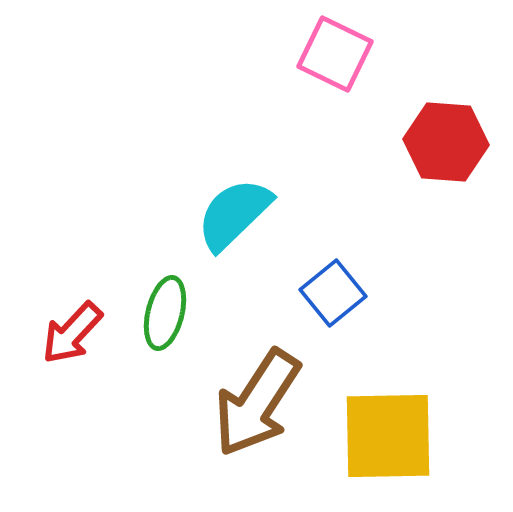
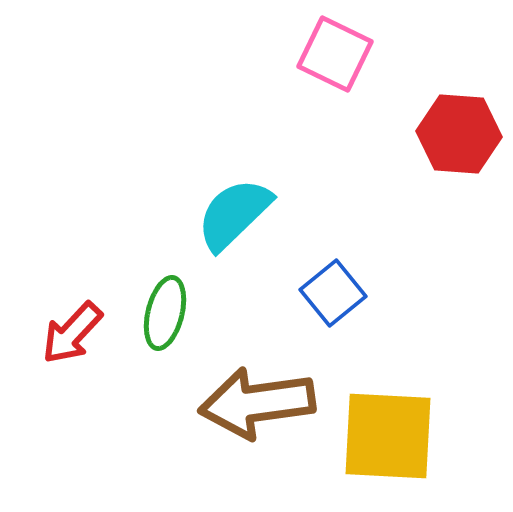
red hexagon: moved 13 px right, 8 px up
brown arrow: rotated 49 degrees clockwise
yellow square: rotated 4 degrees clockwise
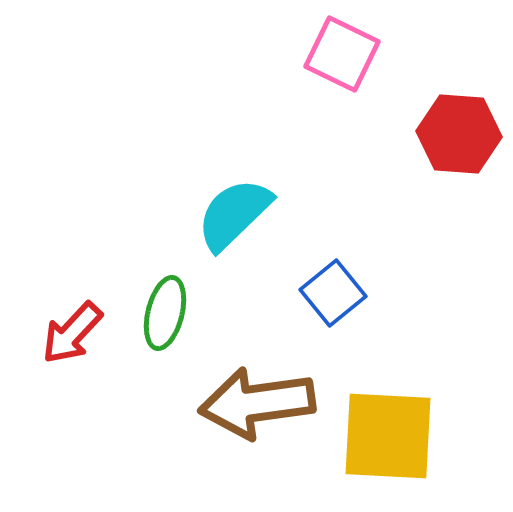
pink square: moved 7 px right
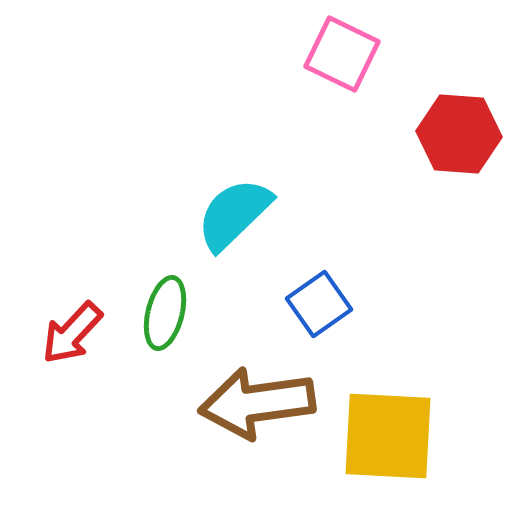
blue square: moved 14 px left, 11 px down; rotated 4 degrees clockwise
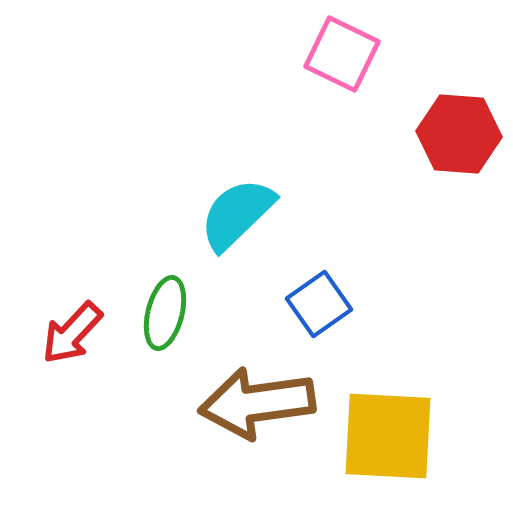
cyan semicircle: moved 3 px right
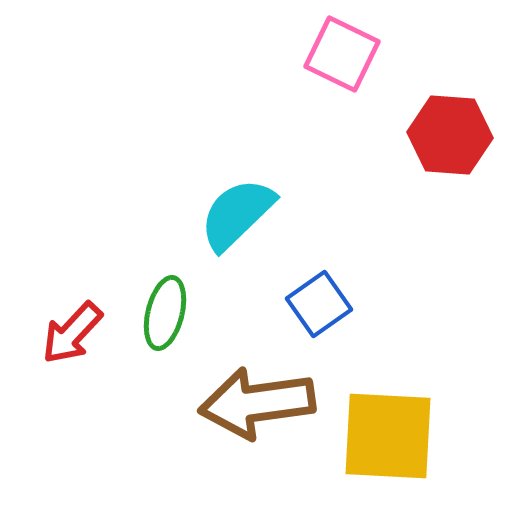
red hexagon: moved 9 px left, 1 px down
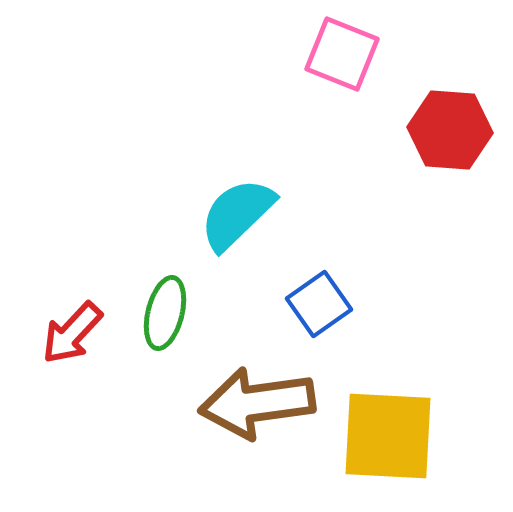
pink square: rotated 4 degrees counterclockwise
red hexagon: moved 5 px up
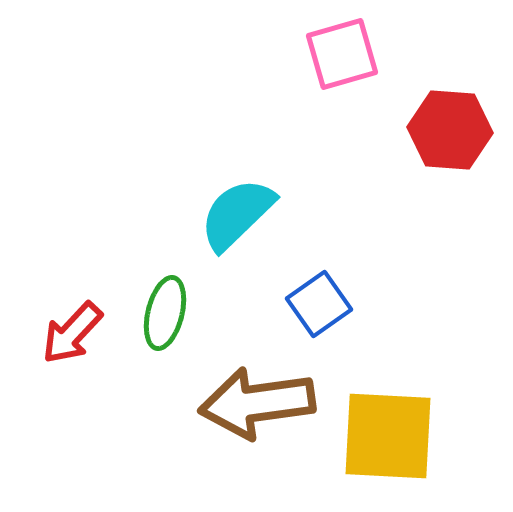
pink square: rotated 38 degrees counterclockwise
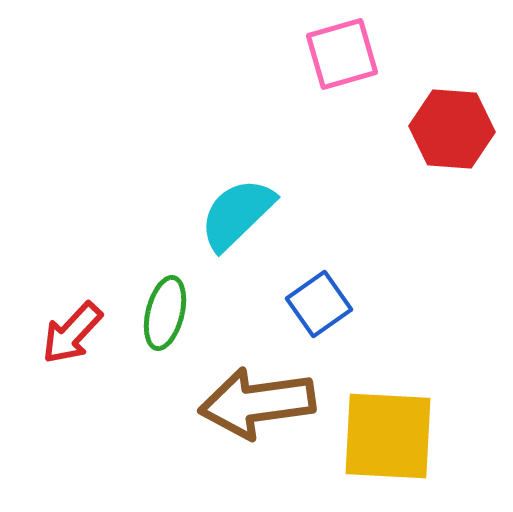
red hexagon: moved 2 px right, 1 px up
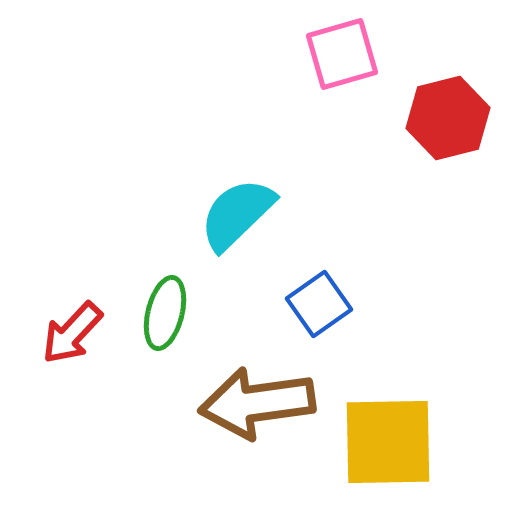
red hexagon: moved 4 px left, 11 px up; rotated 18 degrees counterclockwise
yellow square: moved 6 px down; rotated 4 degrees counterclockwise
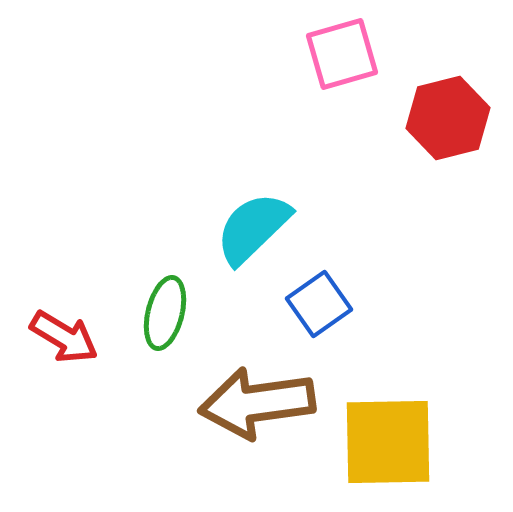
cyan semicircle: moved 16 px right, 14 px down
red arrow: moved 8 px left, 4 px down; rotated 102 degrees counterclockwise
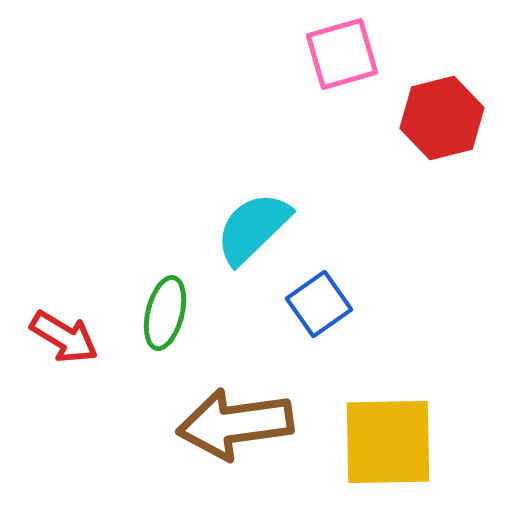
red hexagon: moved 6 px left
brown arrow: moved 22 px left, 21 px down
